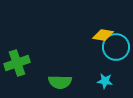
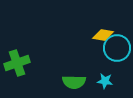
cyan circle: moved 1 px right, 1 px down
green semicircle: moved 14 px right
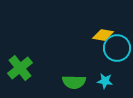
green cross: moved 3 px right, 5 px down; rotated 20 degrees counterclockwise
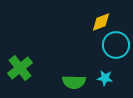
yellow diamond: moved 2 px left, 13 px up; rotated 30 degrees counterclockwise
cyan circle: moved 1 px left, 3 px up
cyan star: moved 3 px up
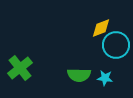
yellow diamond: moved 6 px down
green semicircle: moved 5 px right, 7 px up
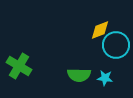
yellow diamond: moved 1 px left, 2 px down
green cross: moved 1 px left, 2 px up; rotated 20 degrees counterclockwise
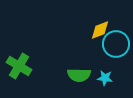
cyan circle: moved 1 px up
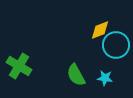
cyan circle: moved 1 px down
green semicircle: moved 3 px left; rotated 60 degrees clockwise
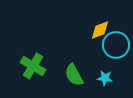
green cross: moved 14 px right
green semicircle: moved 2 px left
